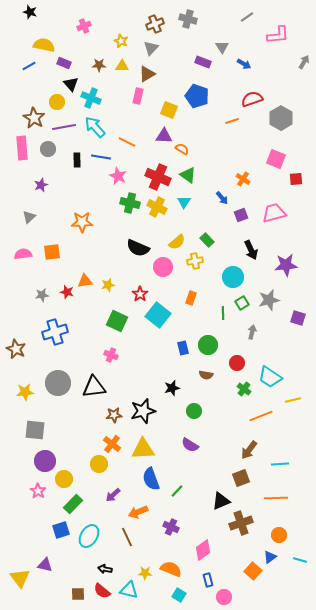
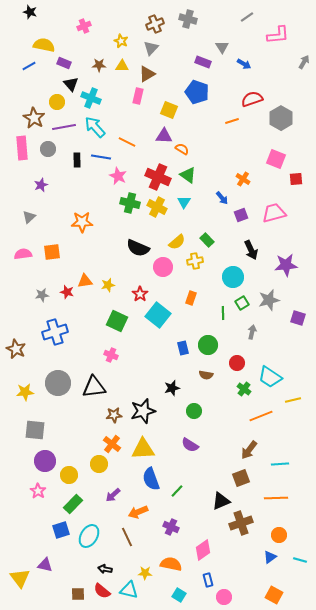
blue pentagon at (197, 96): moved 4 px up
yellow circle at (64, 479): moved 5 px right, 4 px up
orange semicircle at (171, 569): moved 5 px up; rotated 10 degrees counterclockwise
orange square at (253, 571): moved 21 px right, 24 px down; rotated 12 degrees counterclockwise
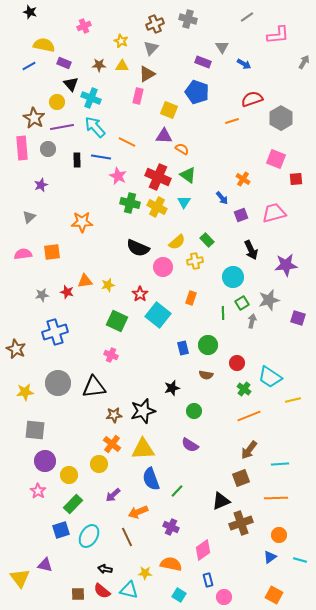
purple line at (64, 127): moved 2 px left
gray arrow at (252, 332): moved 11 px up
orange line at (261, 416): moved 12 px left
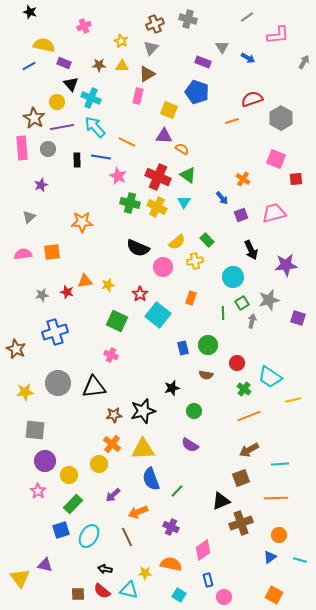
blue arrow at (244, 64): moved 4 px right, 6 px up
brown arrow at (249, 450): rotated 24 degrees clockwise
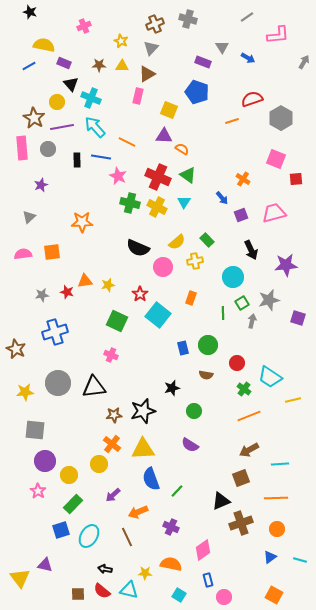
orange circle at (279, 535): moved 2 px left, 6 px up
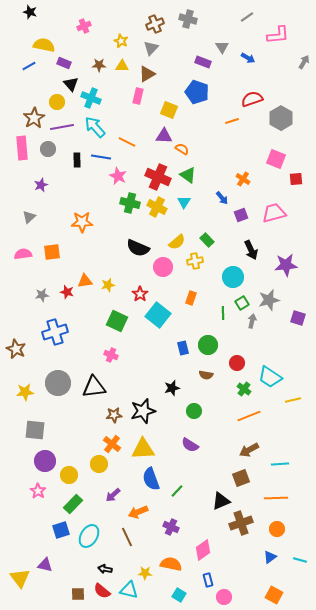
brown star at (34, 118): rotated 10 degrees clockwise
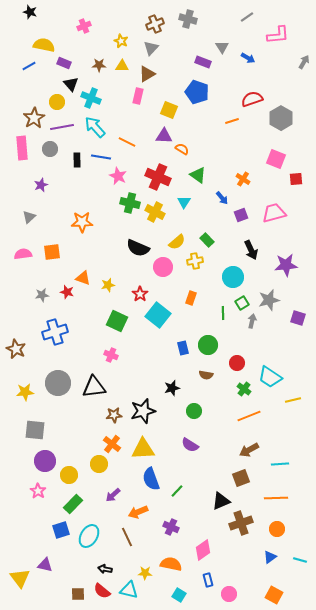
gray circle at (48, 149): moved 2 px right
green triangle at (188, 175): moved 10 px right
yellow cross at (157, 207): moved 2 px left, 5 px down
orange triangle at (85, 281): moved 2 px left, 3 px up; rotated 28 degrees clockwise
pink circle at (224, 597): moved 5 px right, 3 px up
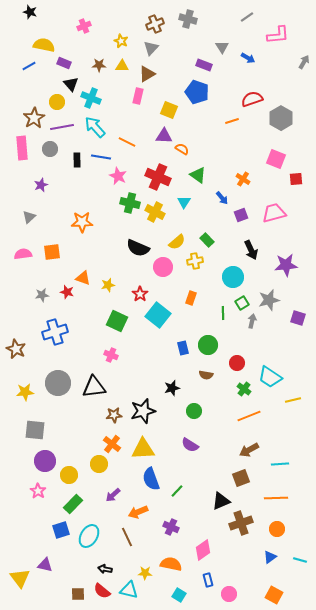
purple rectangle at (203, 62): moved 1 px right, 3 px down
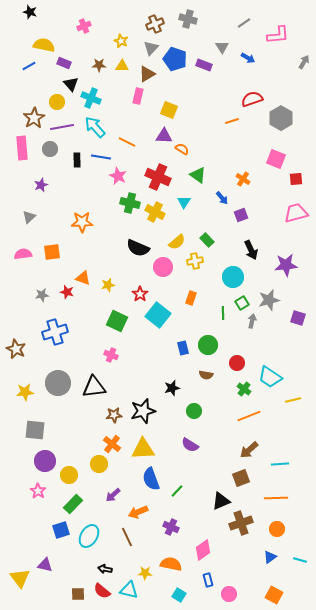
gray line at (247, 17): moved 3 px left, 6 px down
blue pentagon at (197, 92): moved 22 px left, 33 px up
pink trapezoid at (274, 213): moved 22 px right
brown arrow at (249, 450): rotated 12 degrees counterclockwise
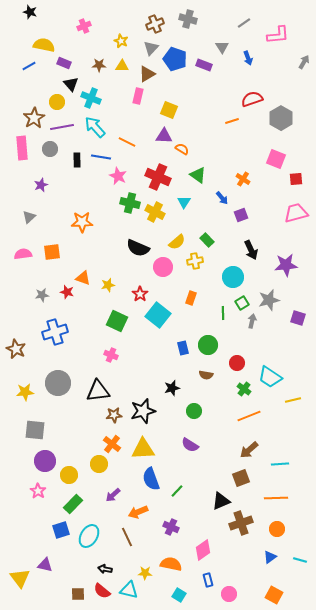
blue arrow at (248, 58): rotated 40 degrees clockwise
black triangle at (94, 387): moved 4 px right, 4 px down
